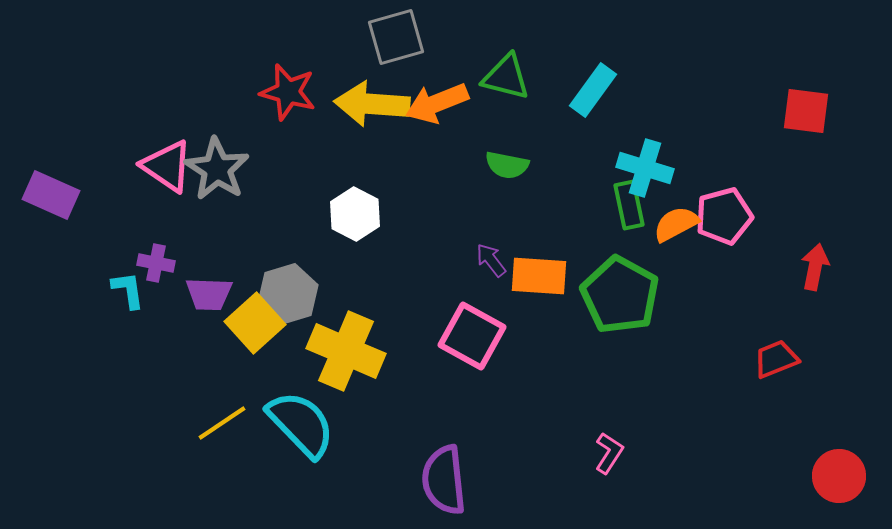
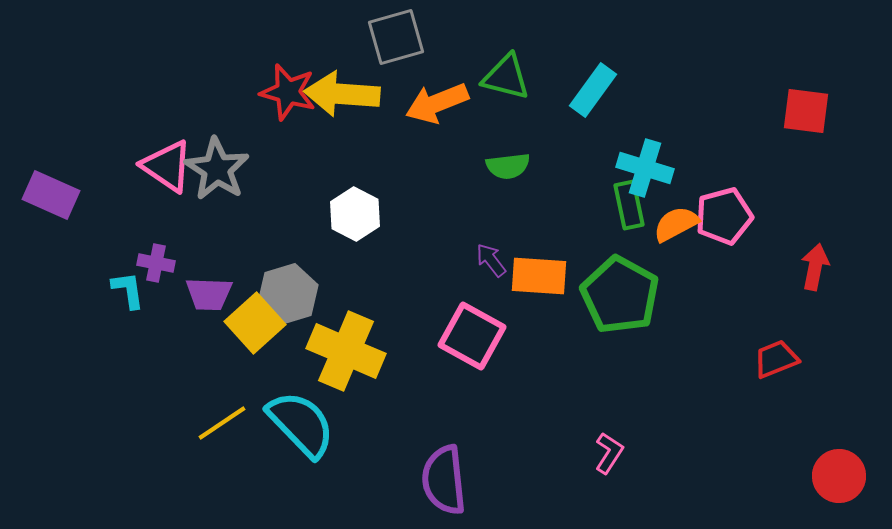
yellow arrow: moved 30 px left, 10 px up
green semicircle: moved 1 px right, 1 px down; rotated 18 degrees counterclockwise
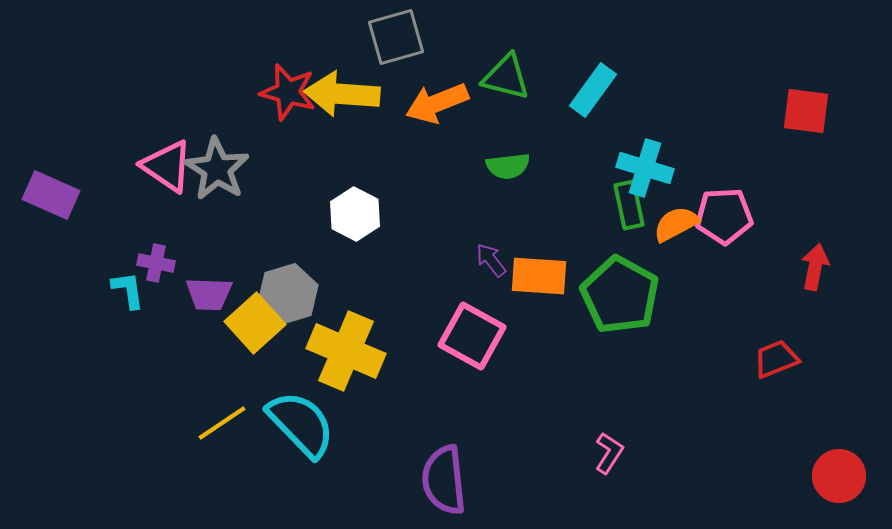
pink pentagon: rotated 12 degrees clockwise
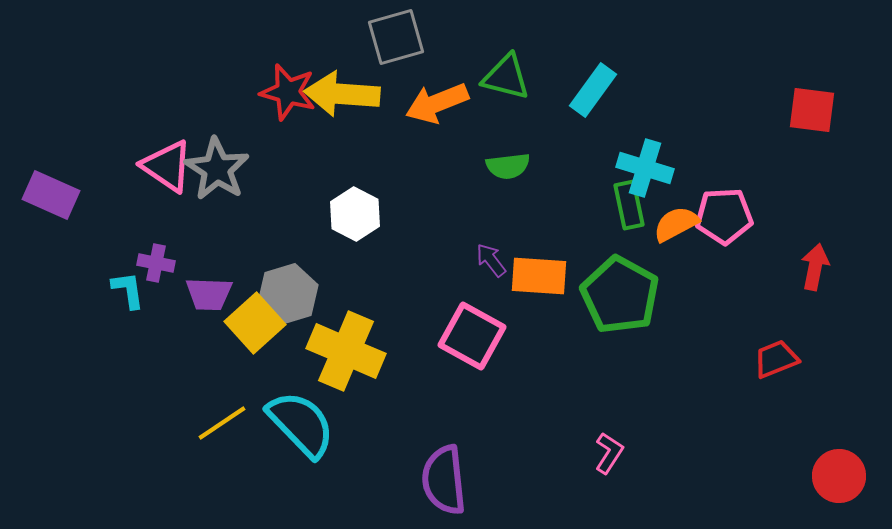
red square: moved 6 px right, 1 px up
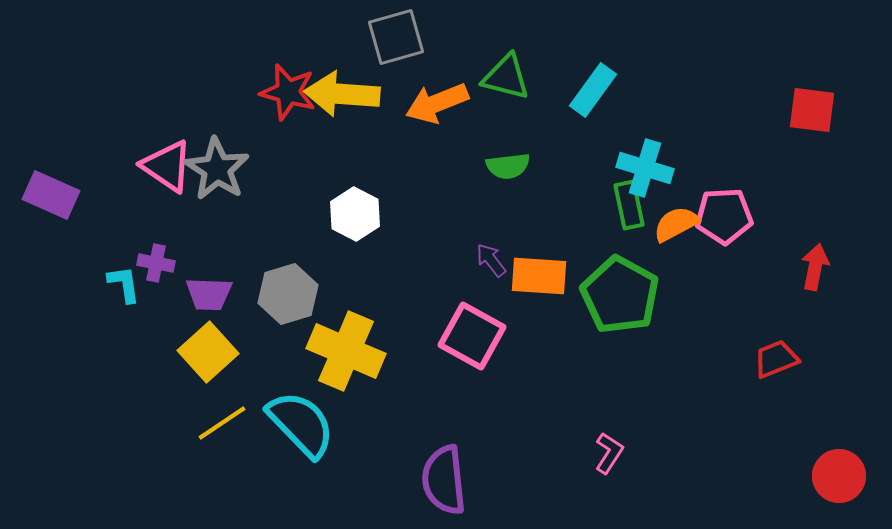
cyan L-shape: moved 4 px left, 6 px up
yellow square: moved 47 px left, 29 px down
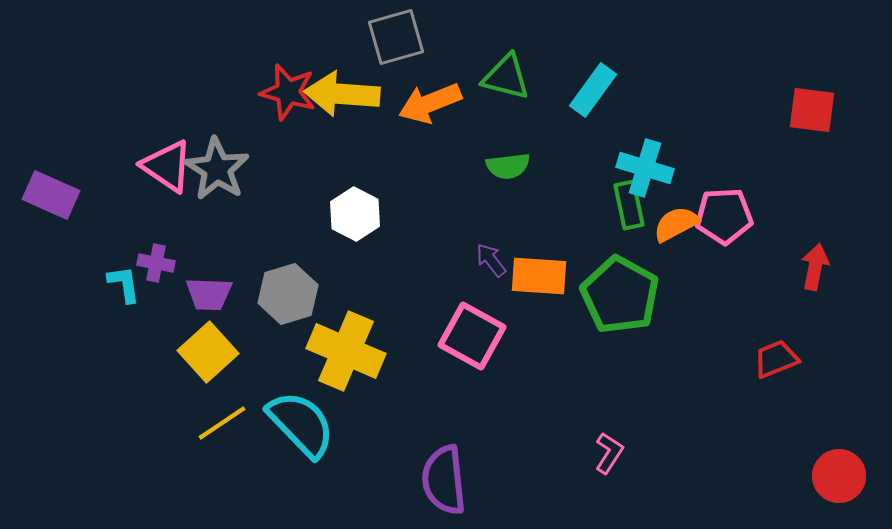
orange arrow: moved 7 px left
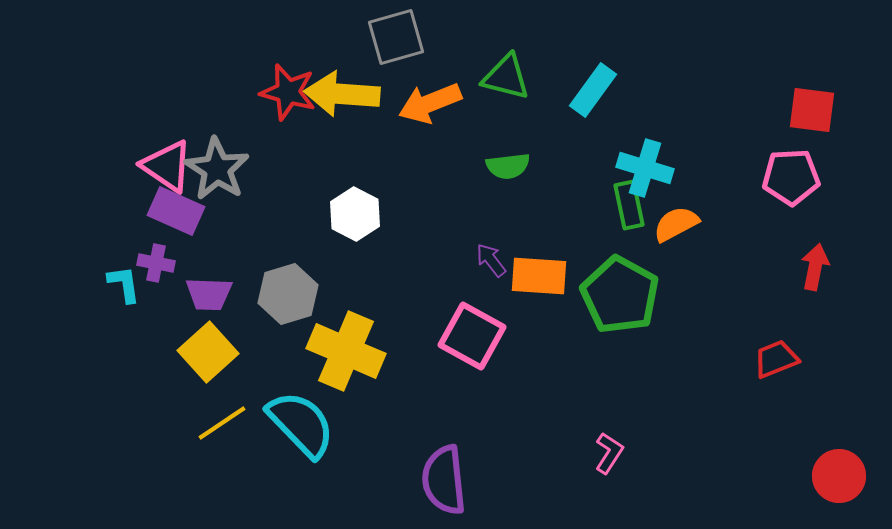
purple rectangle: moved 125 px right, 16 px down
pink pentagon: moved 67 px right, 39 px up
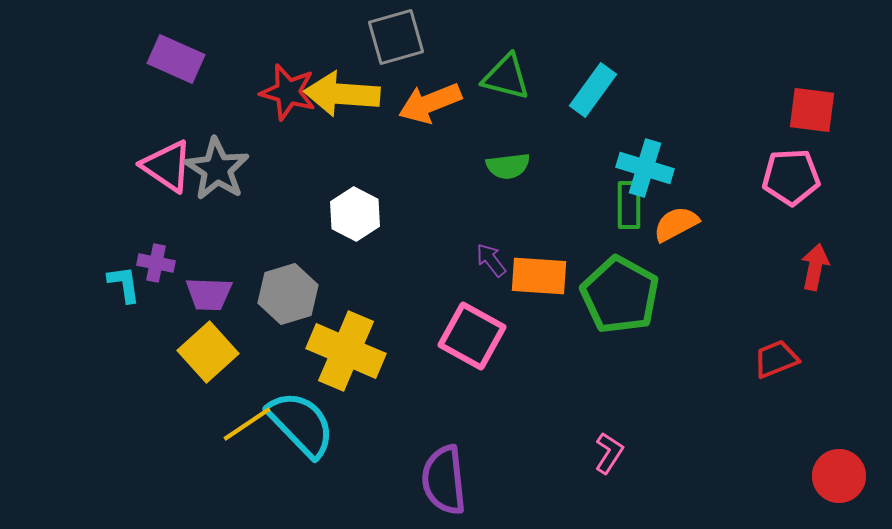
green rectangle: rotated 12 degrees clockwise
purple rectangle: moved 152 px up
yellow line: moved 25 px right, 1 px down
